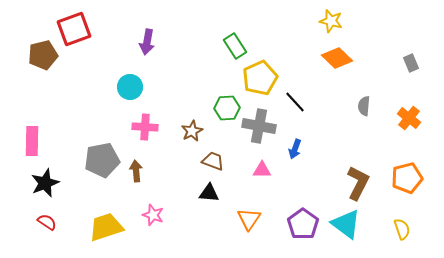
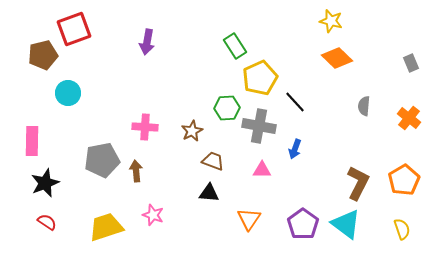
cyan circle: moved 62 px left, 6 px down
orange pentagon: moved 3 px left, 2 px down; rotated 16 degrees counterclockwise
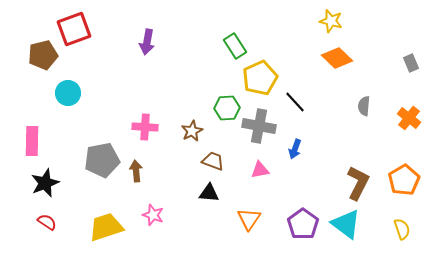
pink triangle: moved 2 px left; rotated 12 degrees counterclockwise
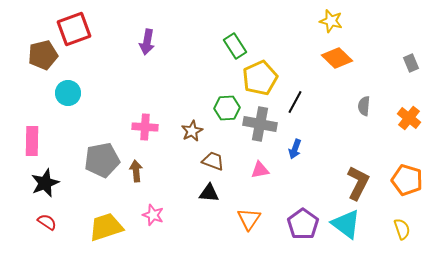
black line: rotated 70 degrees clockwise
gray cross: moved 1 px right, 2 px up
orange pentagon: moved 3 px right; rotated 24 degrees counterclockwise
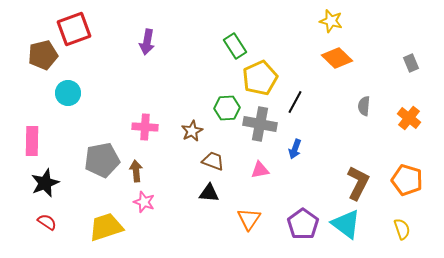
pink star: moved 9 px left, 13 px up
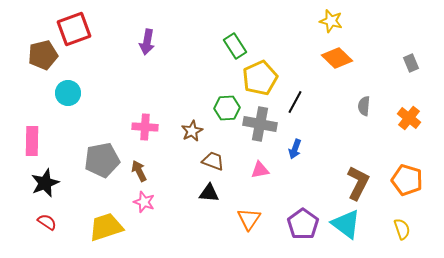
brown arrow: moved 3 px right; rotated 20 degrees counterclockwise
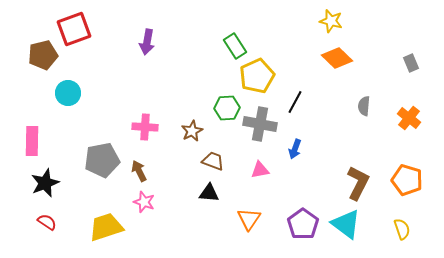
yellow pentagon: moved 3 px left, 2 px up
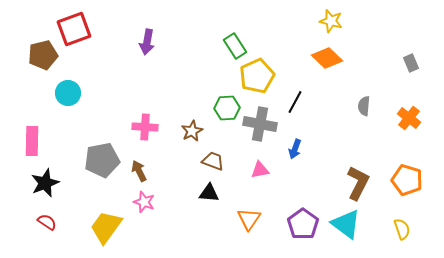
orange diamond: moved 10 px left
yellow trapezoid: rotated 36 degrees counterclockwise
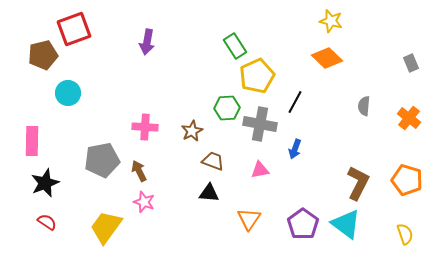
yellow semicircle: moved 3 px right, 5 px down
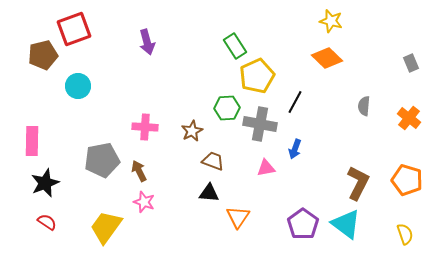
purple arrow: rotated 25 degrees counterclockwise
cyan circle: moved 10 px right, 7 px up
pink triangle: moved 6 px right, 2 px up
orange triangle: moved 11 px left, 2 px up
